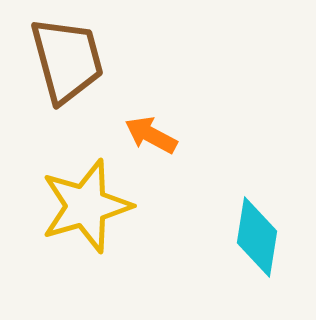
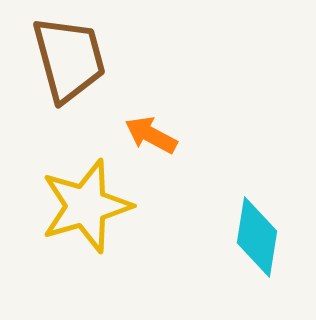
brown trapezoid: moved 2 px right, 1 px up
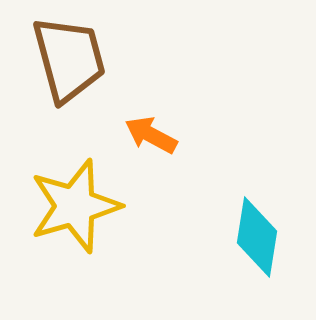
yellow star: moved 11 px left
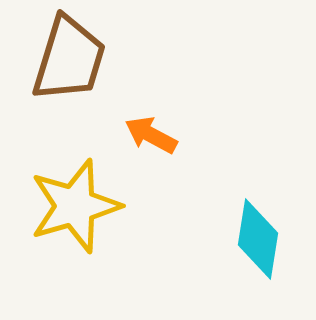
brown trapezoid: rotated 32 degrees clockwise
cyan diamond: moved 1 px right, 2 px down
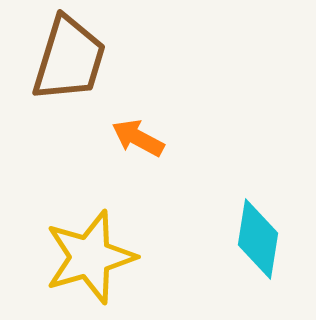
orange arrow: moved 13 px left, 3 px down
yellow star: moved 15 px right, 51 px down
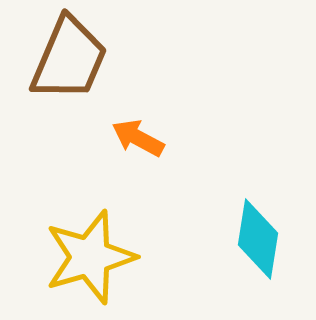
brown trapezoid: rotated 6 degrees clockwise
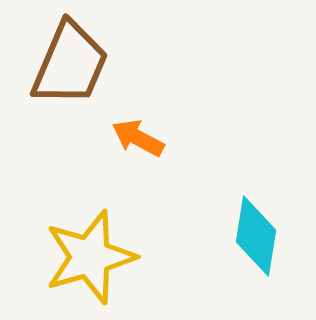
brown trapezoid: moved 1 px right, 5 px down
cyan diamond: moved 2 px left, 3 px up
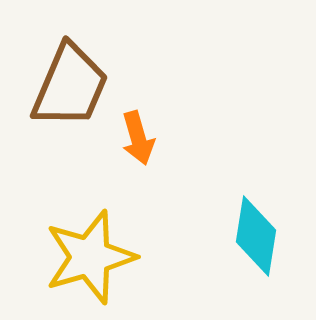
brown trapezoid: moved 22 px down
orange arrow: rotated 134 degrees counterclockwise
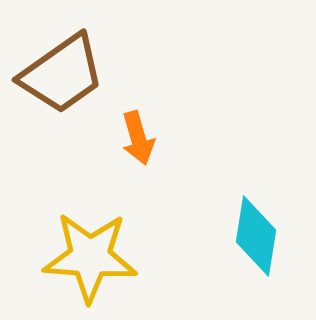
brown trapezoid: moved 8 px left, 12 px up; rotated 32 degrees clockwise
yellow star: rotated 20 degrees clockwise
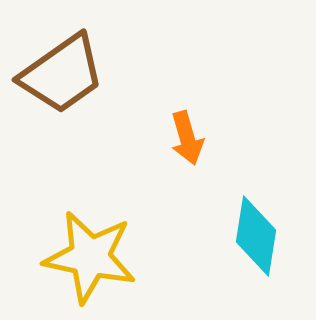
orange arrow: moved 49 px right
yellow star: rotated 8 degrees clockwise
